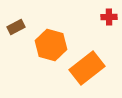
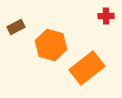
red cross: moved 3 px left, 1 px up
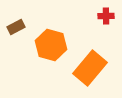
orange rectangle: moved 3 px right; rotated 12 degrees counterclockwise
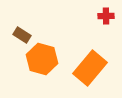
brown rectangle: moved 6 px right, 8 px down; rotated 60 degrees clockwise
orange hexagon: moved 9 px left, 14 px down
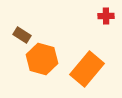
orange rectangle: moved 3 px left, 1 px down
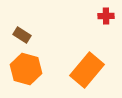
orange hexagon: moved 16 px left, 10 px down
orange rectangle: moved 1 px down
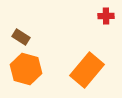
brown rectangle: moved 1 px left, 2 px down
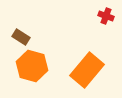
red cross: rotated 21 degrees clockwise
orange hexagon: moved 6 px right, 3 px up
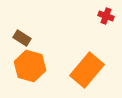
brown rectangle: moved 1 px right, 1 px down
orange hexagon: moved 2 px left
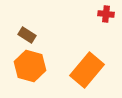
red cross: moved 2 px up; rotated 14 degrees counterclockwise
brown rectangle: moved 5 px right, 3 px up
